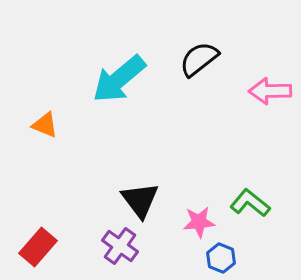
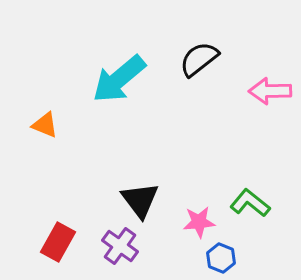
red rectangle: moved 20 px right, 5 px up; rotated 12 degrees counterclockwise
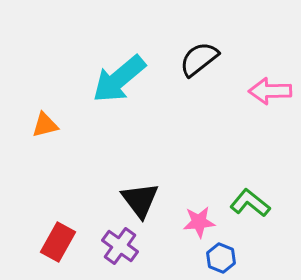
orange triangle: rotated 36 degrees counterclockwise
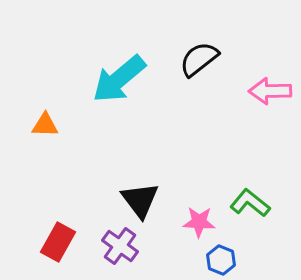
orange triangle: rotated 16 degrees clockwise
pink star: rotated 8 degrees clockwise
blue hexagon: moved 2 px down
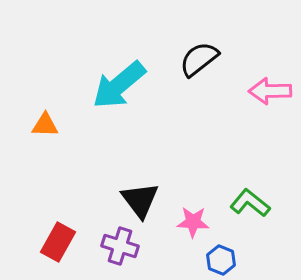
cyan arrow: moved 6 px down
pink star: moved 6 px left
purple cross: rotated 18 degrees counterclockwise
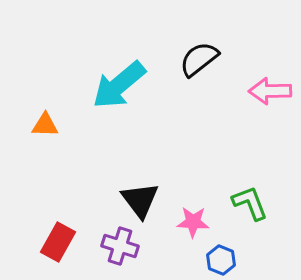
green L-shape: rotated 30 degrees clockwise
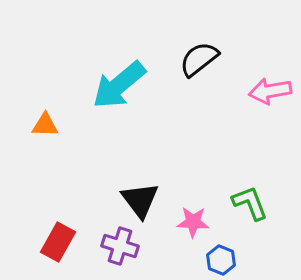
pink arrow: rotated 9 degrees counterclockwise
